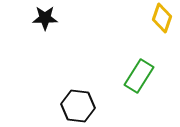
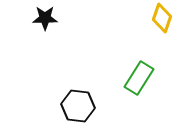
green rectangle: moved 2 px down
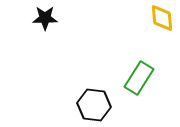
yellow diamond: rotated 24 degrees counterclockwise
black hexagon: moved 16 px right, 1 px up
